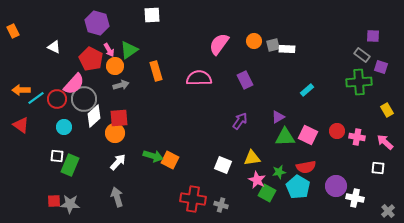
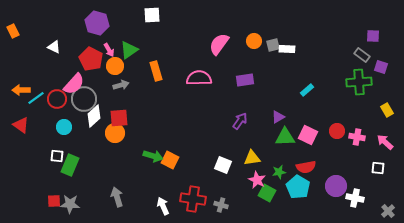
purple rectangle at (245, 80): rotated 72 degrees counterclockwise
white arrow at (118, 162): moved 45 px right, 44 px down; rotated 66 degrees counterclockwise
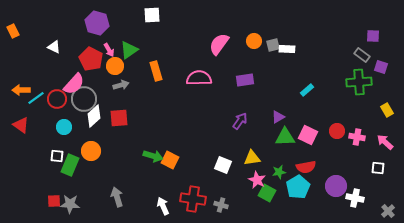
orange circle at (115, 133): moved 24 px left, 18 px down
cyan pentagon at (298, 187): rotated 10 degrees clockwise
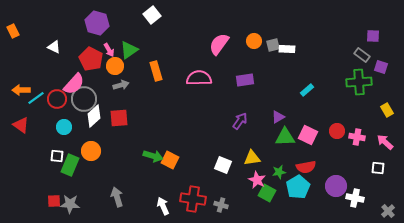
white square at (152, 15): rotated 36 degrees counterclockwise
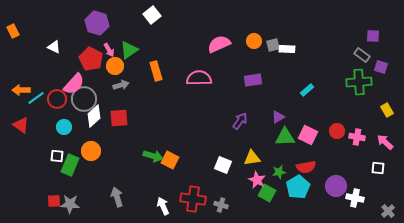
pink semicircle at (219, 44): rotated 30 degrees clockwise
purple rectangle at (245, 80): moved 8 px right
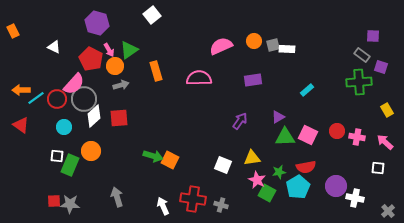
pink semicircle at (219, 44): moved 2 px right, 2 px down
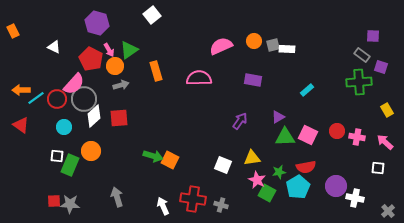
purple rectangle at (253, 80): rotated 18 degrees clockwise
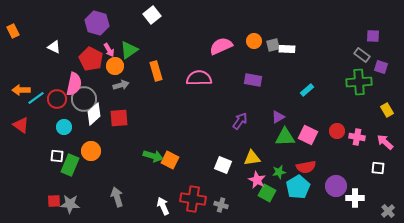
pink semicircle at (74, 84): rotated 30 degrees counterclockwise
white diamond at (94, 116): moved 2 px up
white cross at (355, 198): rotated 12 degrees counterclockwise
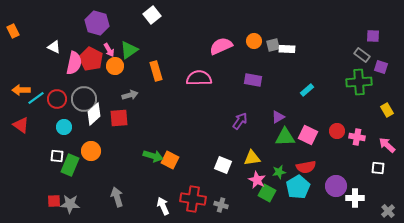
pink semicircle at (74, 84): moved 21 px up
gray arrow at (121, 85): moved 9 px right, 10 px down
pink arrow at (385, 142): moved 2 px right, 3 px down
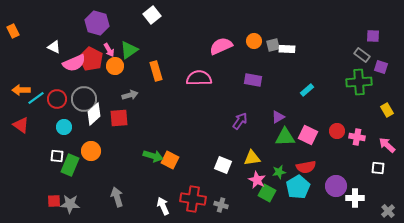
pink semicircle at (74, 63): rotated 55 degrees clockwise
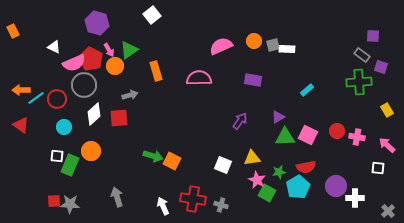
gray circle at (84, 99): moved 14 px up
orange square at (170, 160): moved 2 px right, 1 px down
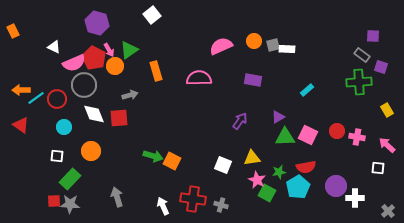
red pentagon at (91, 59): moved 3 px right, 1 px up
white diamond at (94, 114): rotated 70 degrees counterclockwise
green rectangle at (70, 165): moved 14 px down; rotated 20 degrees clockwise
